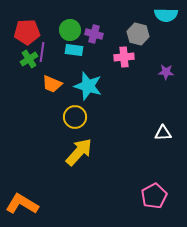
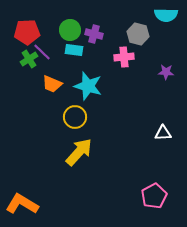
purple line: rotated 54 degrees counterclockwise
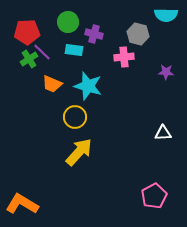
green circle: moved 2 px left, 8 px up
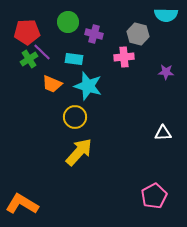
cyan rectangle: moved 9 px down
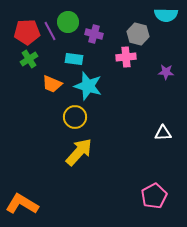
purple line: moved 8 px right, 21 px up; rotated 18 degrees clockwise
pink cross: moved 2 px right
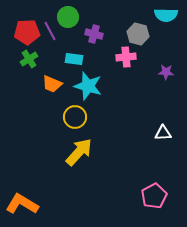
green circle: moved 5 px up
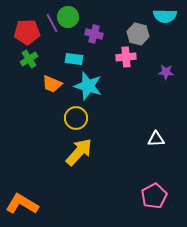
cyan semicircle: moved 1 px left, 1 px down
purple line: moved 2 px right, 8 px up
yellow circle: moved 1 px right, 1 px down
white triangle: moved 7 px left, 6 px down
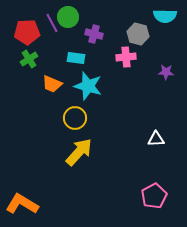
cyan rectangle: moved 2 px right, 1 px up
yellow circle: moved 1 px left
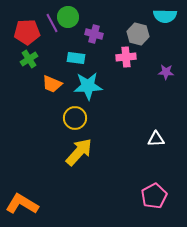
cyan star: rotated 20 degrees counterclockwise
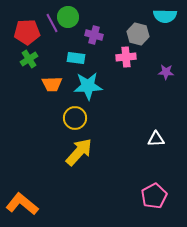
purple cross: moved 1 px down
orange trapezoid: rotated 25 degrees counterclockwise
orange L-shape: rotated 8 degrees clockwise
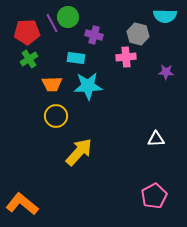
yellow circle: moved 19 px left, 2 px up
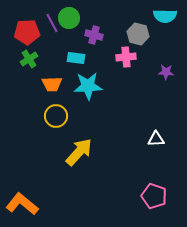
green circle: moved 1 px right, 1 px down
pink pentagon: rotated 25 degrees counterclockwise
